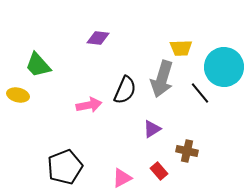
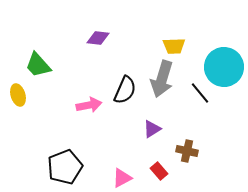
yellow trapezoid: moved 7 px left, 2 px up
yellow ellipse: rotated 60 degrees clockwise
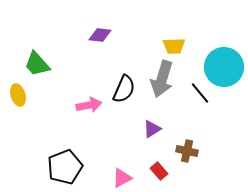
purple diamond: moved 2 px right, 3 px up
green trapezoid: moved 1 px left, 1 px up
black semicircle: moved 1 px left, 1 px up
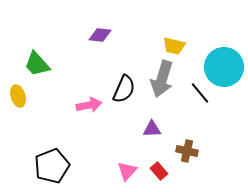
yellow trapezoid: rotated 15 degrees clockwise
yellow ellipse: moved 1 px down
purple triangle: rotated 30 degrees clockwise
black pentagon: moved 13 px left, 1 px up
pink triangle: moved 5 px right, 7 px up; rotated 20 degrees counterclockwise
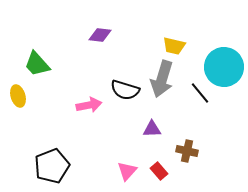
black semicircle: moved 1 px right, 1 px down; rotated 84 degrees clockwise
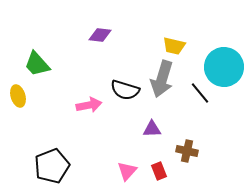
red rectangle: rotated 18 degrees clockwise
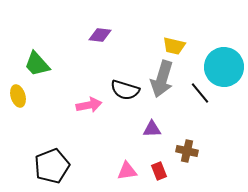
pink triangle: rotated 40 degrees clockwise
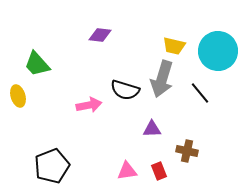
cyan circle: moved 6 px left, 16 px up
